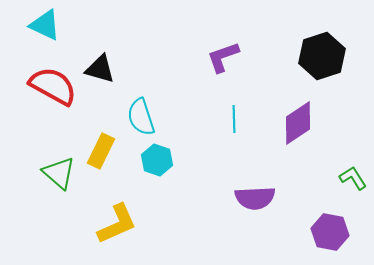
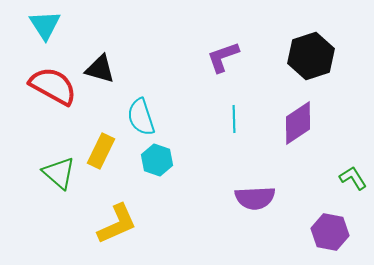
cyan triangle: rotated 32 degrees clockwise
black hexagon: moved 11 px left
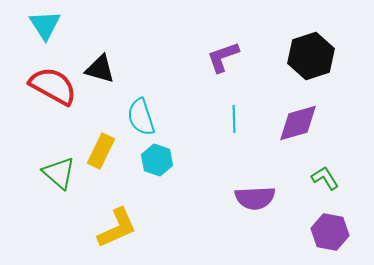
purple diamond: rotated 18 degrees clockwise
green L-shape: moved 28 px left
yellow L-shape: moved 4 px down
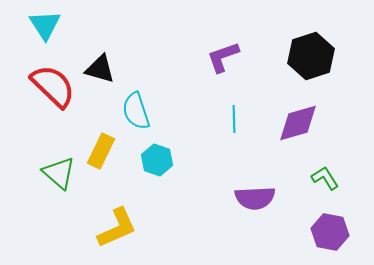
red semicircle: rotated 15 degrees clockwise
cyan semicircle: moved 5 px left, 6 px up
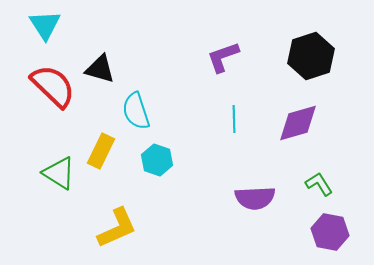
green triangle: rotated 9 degrees counterclockwise
green L-shape: moved 6 px left, 6 px down
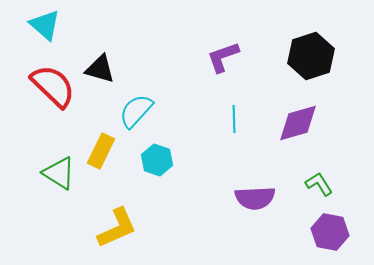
cyan triangle: rotated 16 degrees counterclockwise
cyan semicircle: rotated 60 degrees clockwise
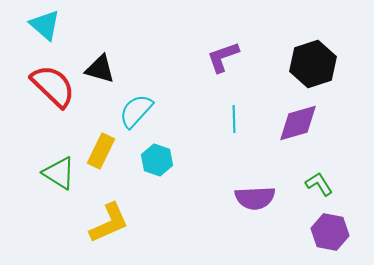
black hexagon: moved 2 px right, 8 px down
yellow L-shape: moved 8 px left, 5 px up
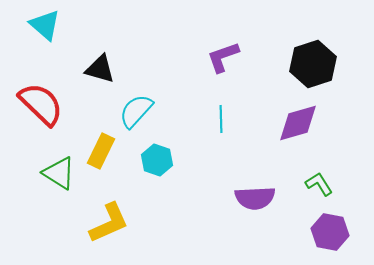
red semicircle: moved 12 px left, 18 px down
cyan line: moved 13 px left
